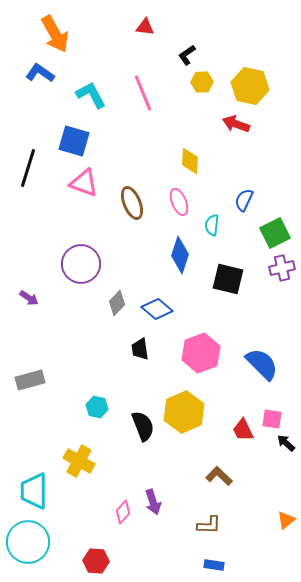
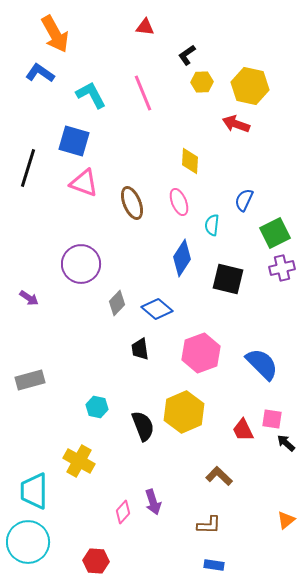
blue diamond at (180, 255): moved 2 px right, 3 px down; rotated 15 degrees clockwise
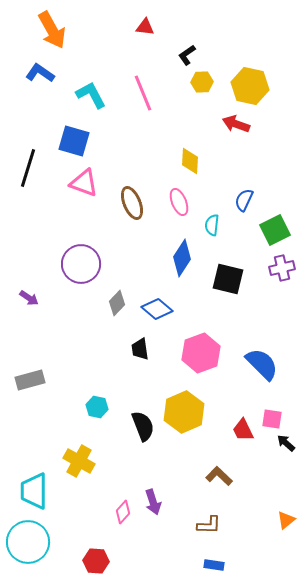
orange arrow at (55, 34): moved 3 px left, 4 px up
green square at (275, 233): moved 3 px up
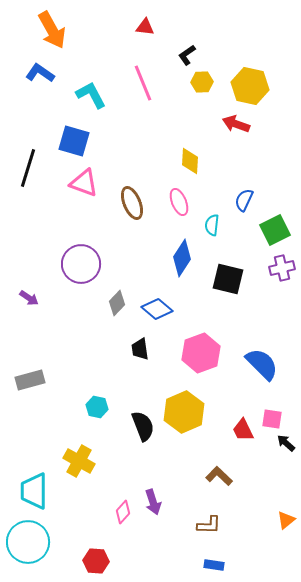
pink line at (143, 93): moved 10 px up
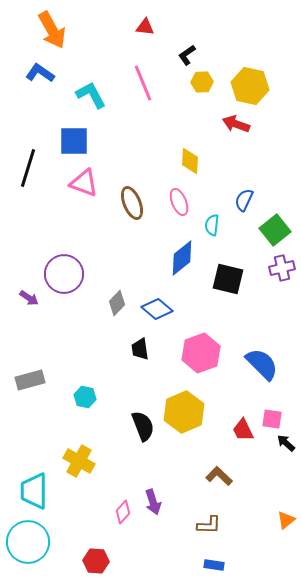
blue square at (74, 141): rotated 16 degrees counterclockwise
green square at (275, 230): rotated 12 degrees counterclockwise
blue diamond at (182, 258): rotated 18 degrees clockwise
purple circle at (81, 264): moved 17 px left, 10 px down
cyan hexagon at (97, 407): moved 12 px left, 10 px up
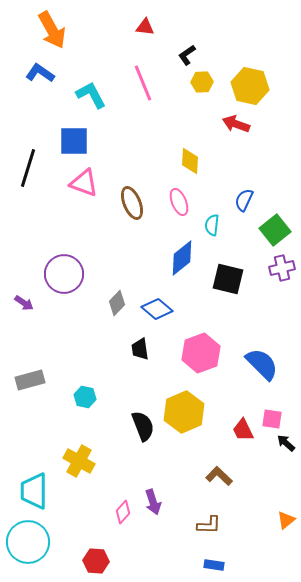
purple arrow at (29, 298): moved 5 px left, 5 px down
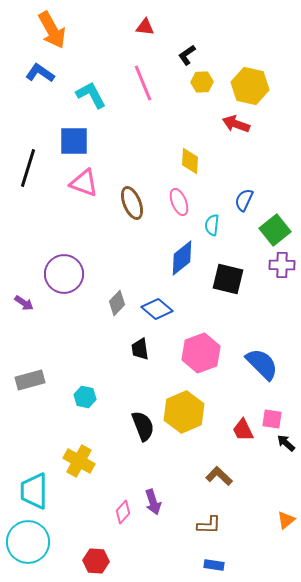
purple cross at (282, 268): moved 3 px up; rotated 15 degrees clockwise
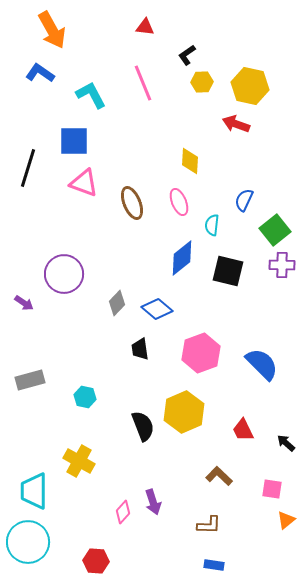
black square at (228, 279): moved 8 px up
pink square at (272, 419): moved 70 px down
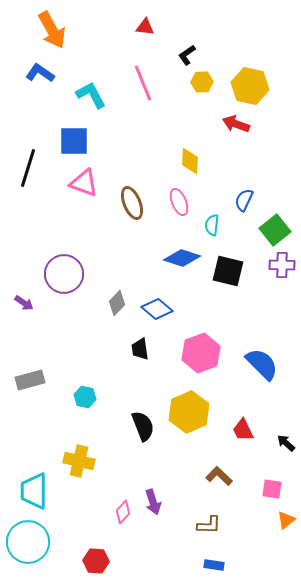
blue diamond at (182, 258): rotated 57 degrees clockwise
yellow hexagon at (184, 412): moved 5 px right
yellow cross at (79, 461): rotated 16 degrees counterclockwise
